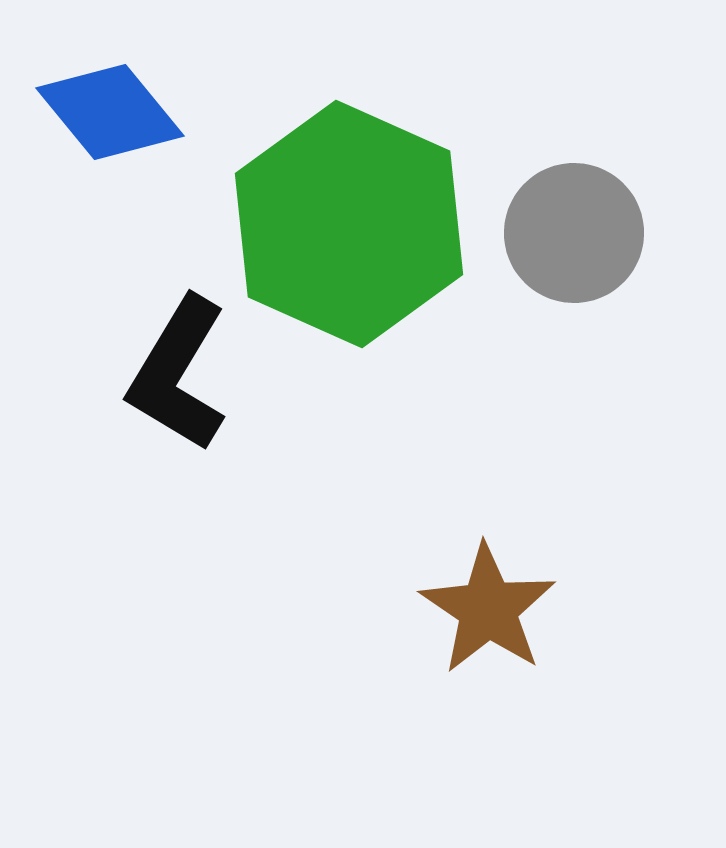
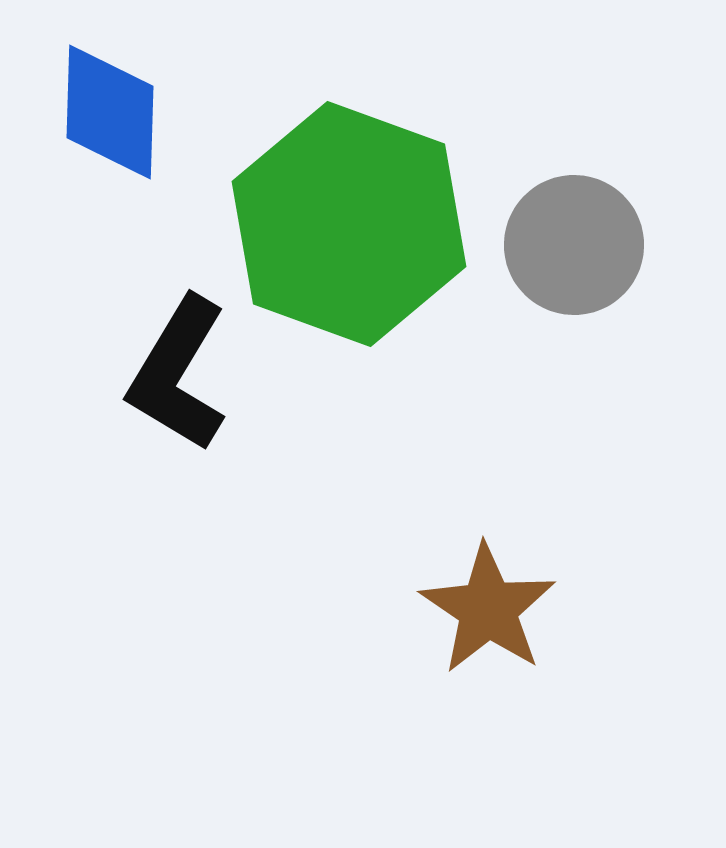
blue diamond: rotated 41 degrees clockwise
green hexagon: rotated 4 degrees counterclockwise
gray circle: moved 12 px down
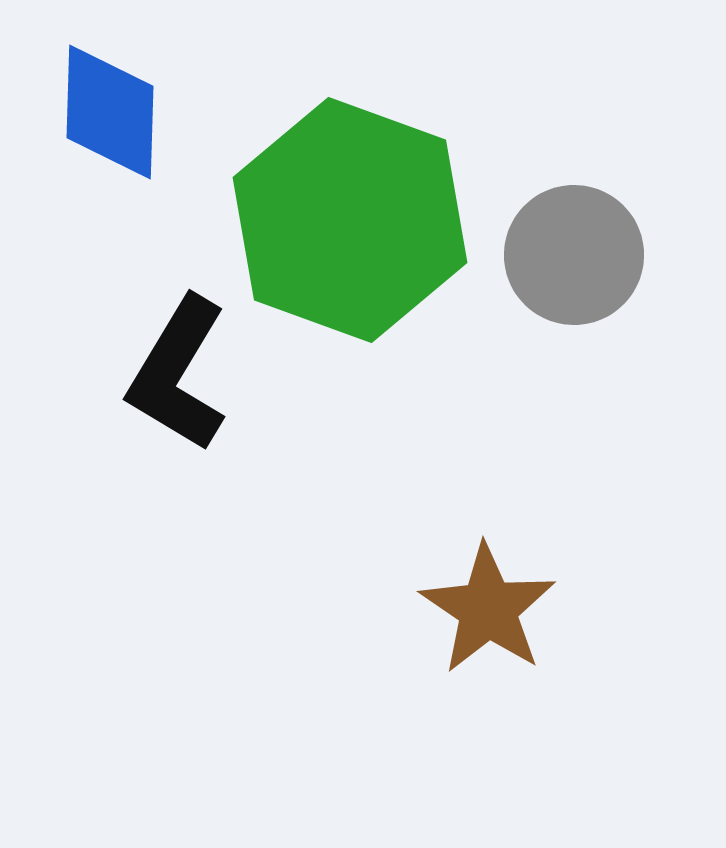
green hexagon: moved 1 px right, 4 px up
gray circle: moved 10 px down
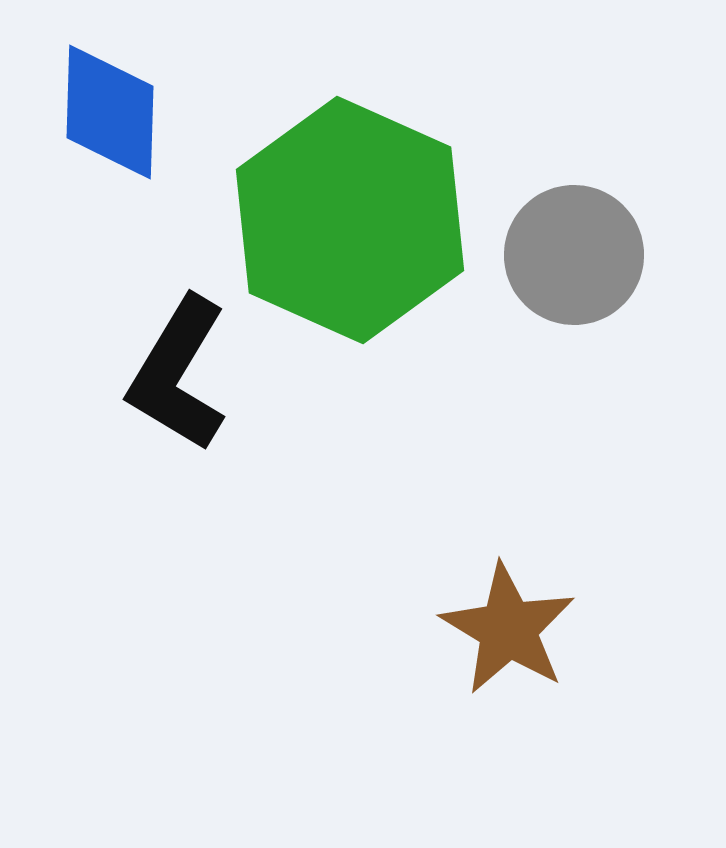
green hexagon: rotated 4 degrees clockwise
brown star: moved 20 px right, 20 px down; rotated 3 degrees counterclockwise
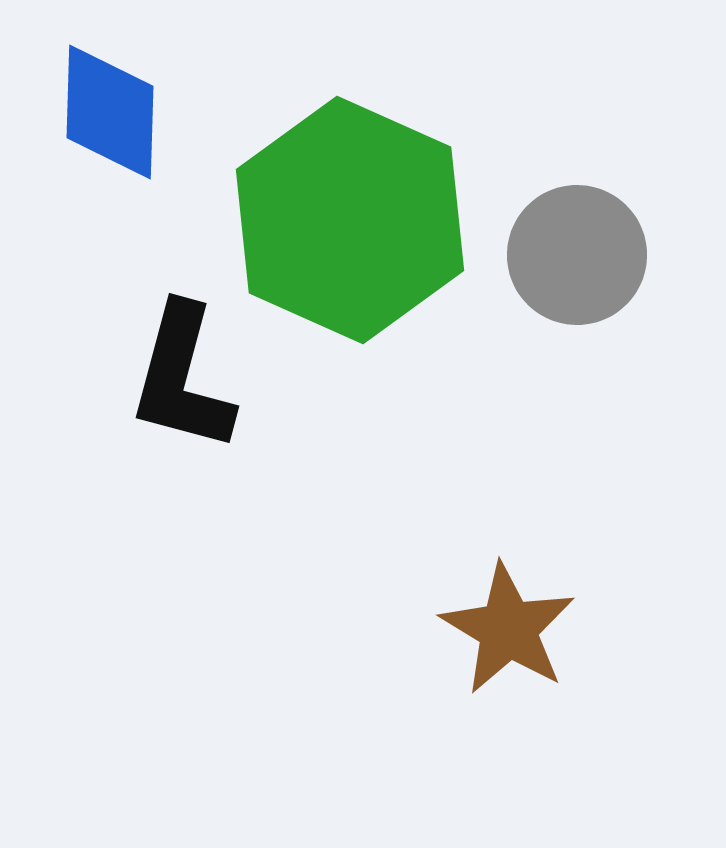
gray circle: moved 3 px right
black L-shape: moved 4 px right, 4 px down; rotated 16 degrees counterclockwise
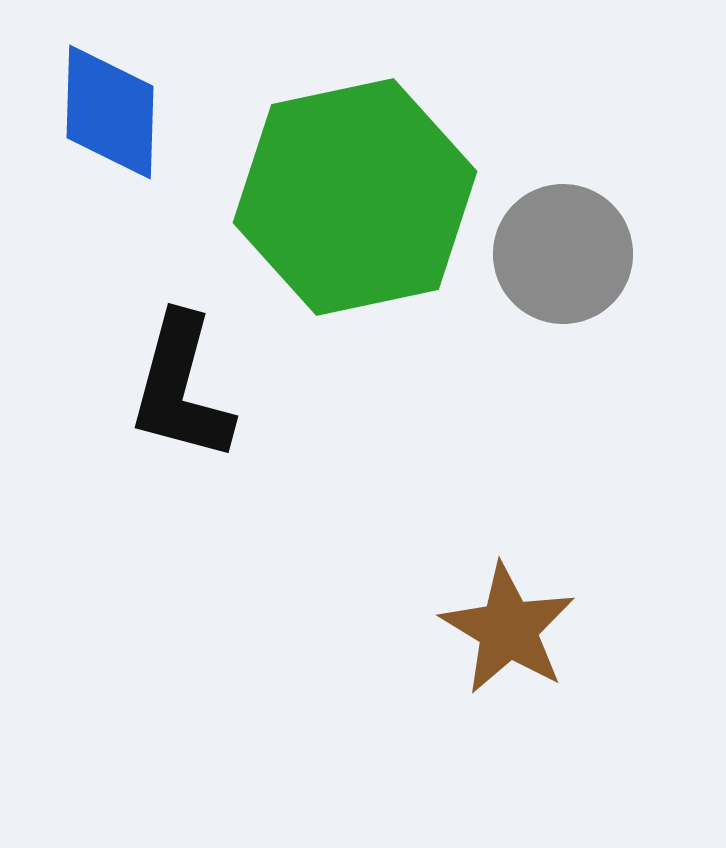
green hexagon: moved 5 px right, 23 px up; rotated 24 degrees clockwise
gray circle: moved 14 px left, 1 px up
black L-shape: moved 1 px left, 10 px down
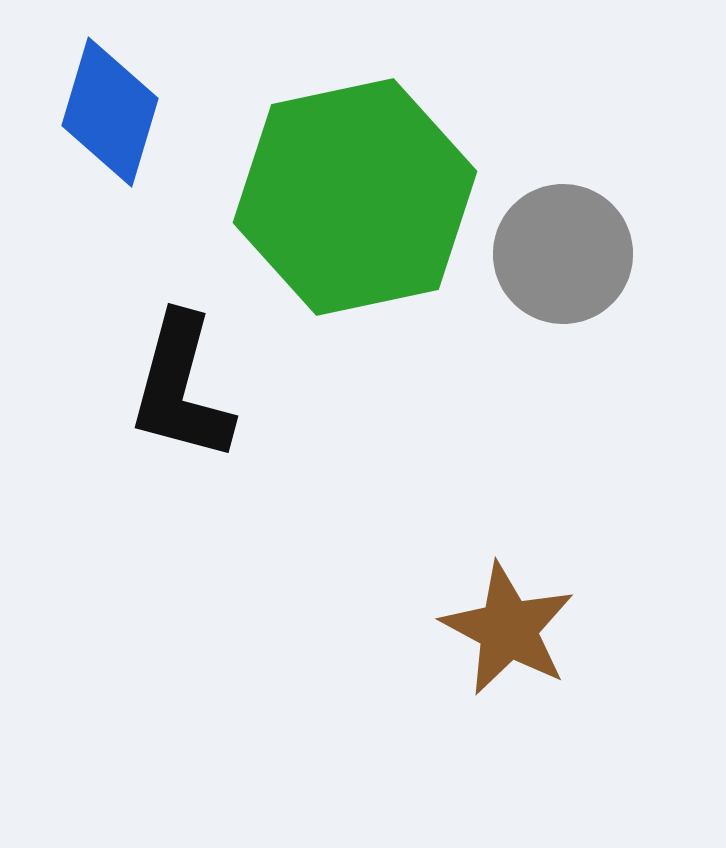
blue diamond: rotated 15 degrees clockwise
brown star: rotated 3 degrees counterclockwise
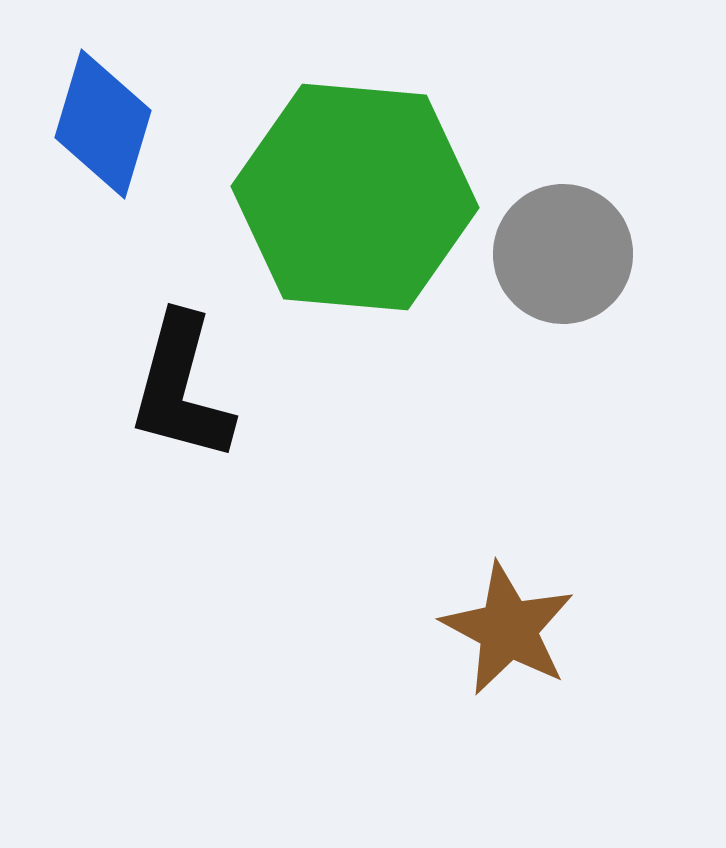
blue diamond: moved 7 px left, 12 px down
green hexagon: rotated 17 degrees clockwise
